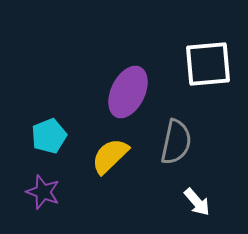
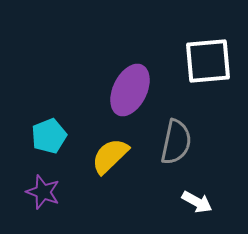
white square: moved 3 px up
purple ellipse: moved 2 px right, 2 px up
white arrow: rotated 20 degrees counterclockwise
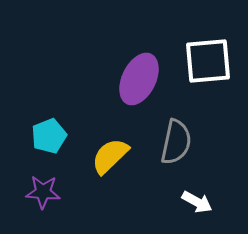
purple ellipse: moved 9 px right, 11 px up
purple star: rotated 16 degrees counterclockwise
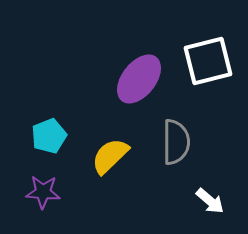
white square: rotated 9 degrees counterclockwise
purple ellipse: rotated 12 degrees clockwise
gray semicircle: rotated 12 degrees counterclockwise
white arrow: moved 13 px right, 1 px up; rotated 12 degrees clockwise
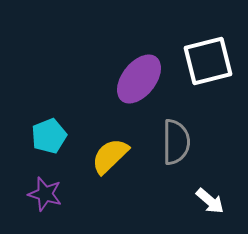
purple star: moved 2 px right, 2 px down; rotated 12 degrees clockwise
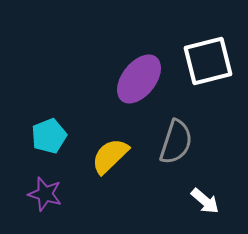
gray semicircle: rotated 18 degrees clockwise
white arrow: moved 5 px left
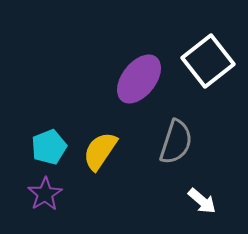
white square: rotated 24 degrees counterclockwise
cyan pentagon: moved 11 px down
yellow semicircle: moved 10 px left, 5 px up; rotated 12 degrees counterclockwise
purple star: rotated 24 degrees clockwise
white arrow: moved 3 px left
